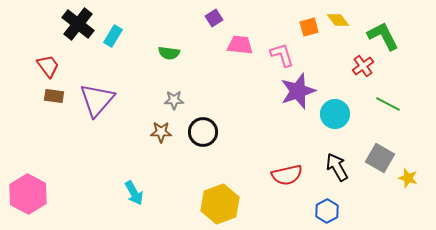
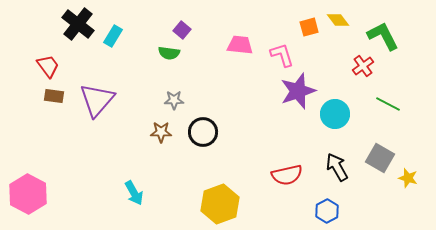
purple square: moved 32 px left, 12 px down; rotated 18 degrees counterclockwise
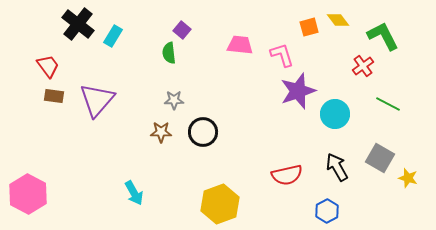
green semicircle: rotated 75 degrees clockwise
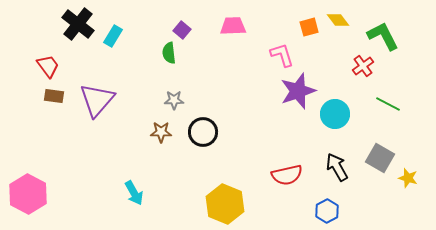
pink trapezoid: moved 7 px left, 19 px up; rotated 8 degrees counterclockwise
yellow hexagon: moved 5 px right; rotated 18 degrees counterclockwise
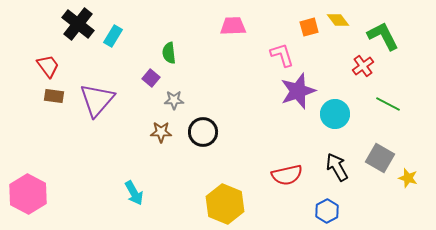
purple square: moved 31 px left, 48 px down
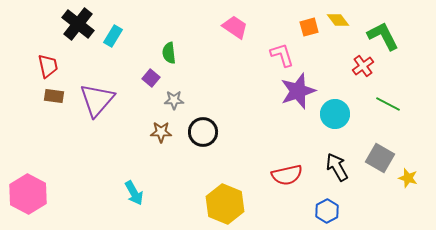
pink trapezoid: moved 2 px right, 1 px down; rotated 36 degrees clockwise
red trapezoid: rotated 25 degrees clockwise
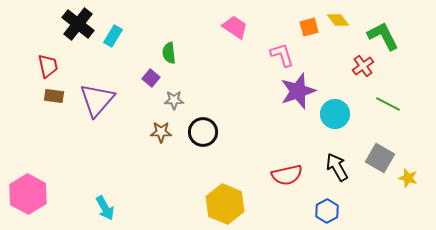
cyan arrow: moved 29 px left, 15 px down
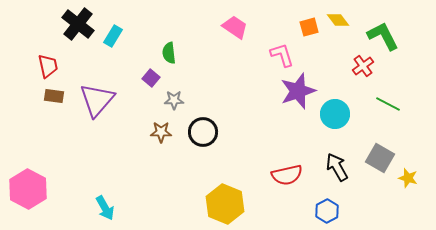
pink hexagon: moved 5 px up
